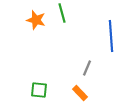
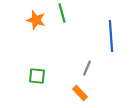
green square: moved 2 px left, 14 px up
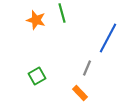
blue line: moved 3 px left, 2 px down; rotated 32 degrees clockwise
green square: rotated 36 degrees counterclockwise
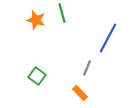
green square: rotated 24 degrees counterclockwise
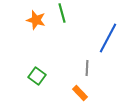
gray line: rotated 21 degrees counterclockwise
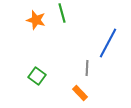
blue line: moved 5 px down
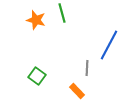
blue line: moved 1 px right, 2 px down
orange rectangle: moved 3 px left, 2 px up
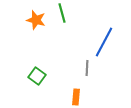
blue line: moved 5 px left, 3 px up
orange rectangle: moved 1 px left, 6 px down; rotated 49 degrees clockwise
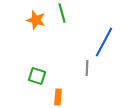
green square: rotated 18 degrees counterclockwise
orange rectangle: moved 18 px left
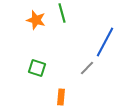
blue line: moved 1 px right
gray line: rotated 42 degrees clockwise
green square: moved 8 px up
orange rectangle: moved 3 px right
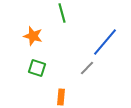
orange star: moved 3 px left, 16 px down
blue line: rotated 12 degrees clockwise
